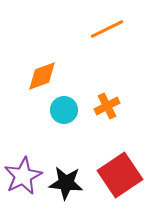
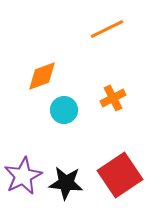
orange cross: moved 6 px right, 8 px up
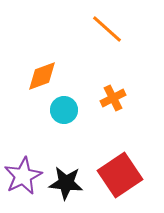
orange line: rotated 68 degrees clockwise
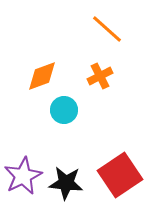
orange cross: moved 13 px left, 22 px up
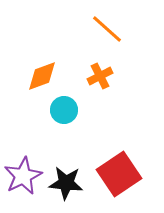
red square: moved 1 px left, 1 px up
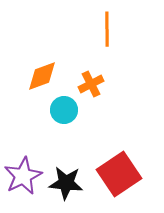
orange line: rotated 48 degrees clockwise
orange cross: moved 9 px left, 8 px down
